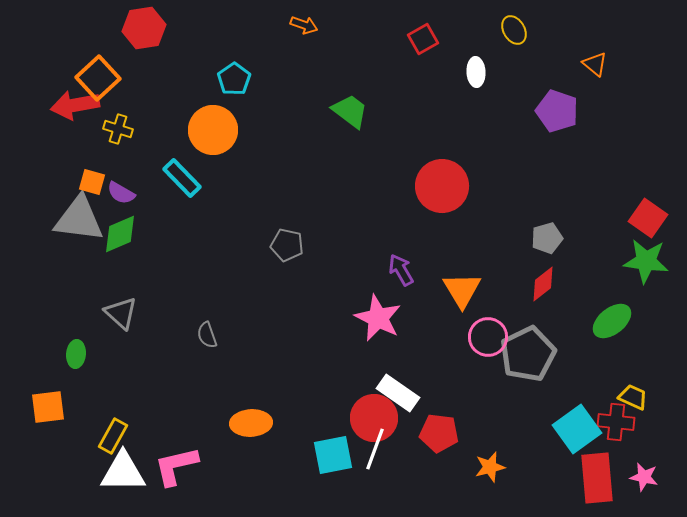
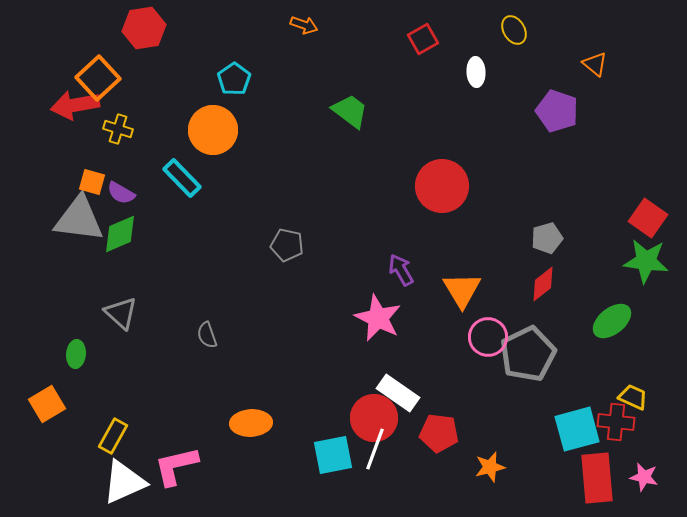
orange square at (48, 407): moved 1 px left, 3 px up; rotated 24 degrees counterclockwise
cyan square at (577, 429): rotated 21 degrees clockwise
white triangle at (123, 472): moved 1 px right, 10 px down; rotated 24 degrees counterclockwise
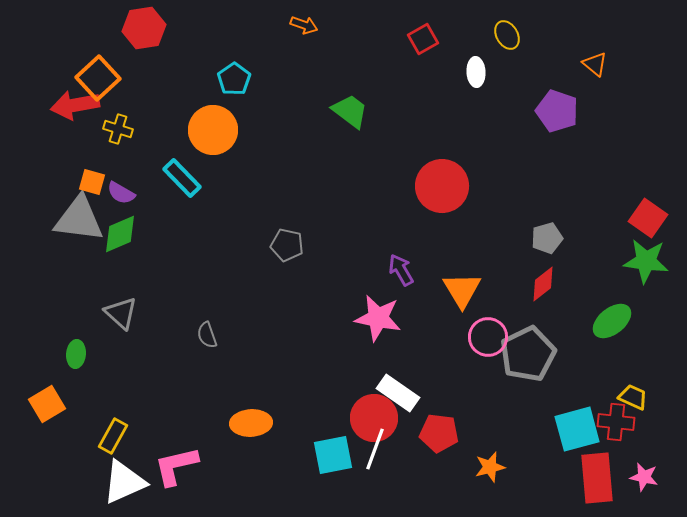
yellow ellipse at (514, 30): moved 7 px left, 5 px down
pink star at (378, 318): rotated 15 degrees counterclockwise
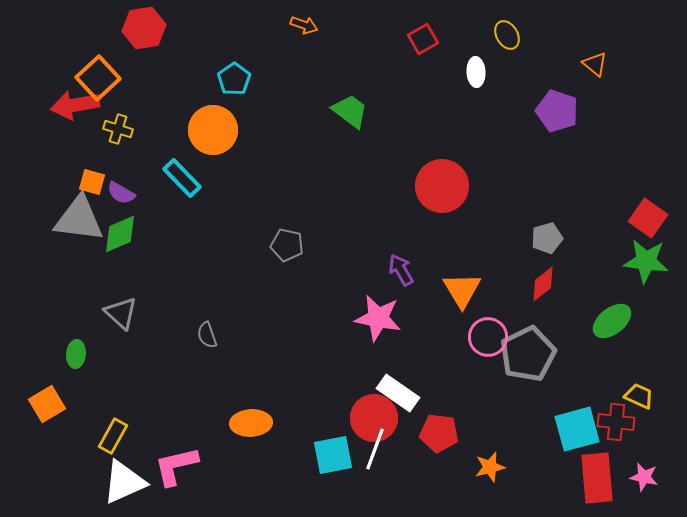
yellow trapezoid at (633, 397): moved 6 px right, 1 px up
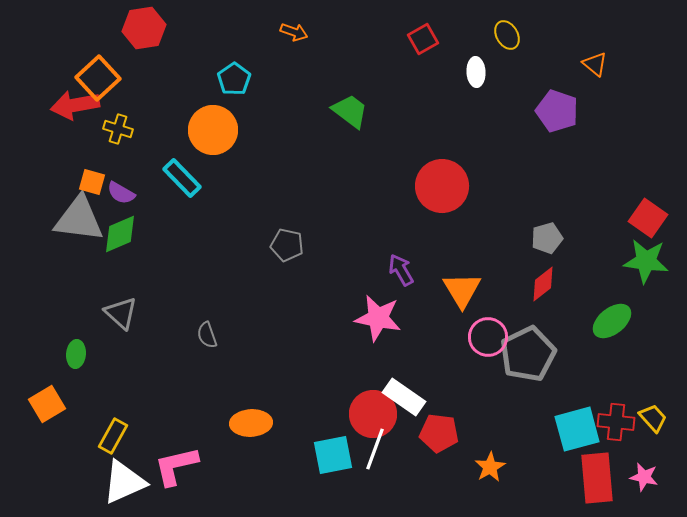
orange arrow at (304, 25): moved 10 px left, 7 px down
white rectangle at (398, 393): moved 6 px right, 4 px down
yellow trapezoid at (639, 396): moved 14 px right, 22 px down; rotated 24 degrees clockwise
red circle at (374, 418): moved 1 px left, 4 px up
orange star at (490, 467): rotated 16 degrees counterclockwise
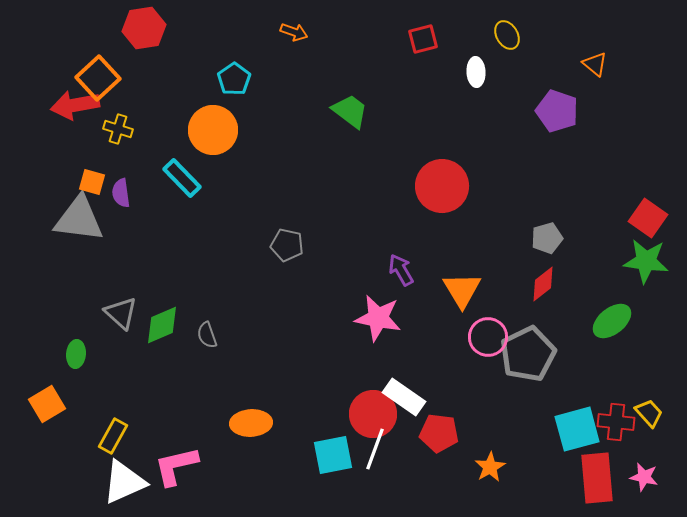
red square at (423, 39): rotated 16 degrees clockwise
purple semicircle at (121, 193): rotated 52 degrees clockwise
green diamond at (120, 234): moved 42 px right, 91 px down
yellow trapezoid at (653, 418): moved 4 px left, 5 px up
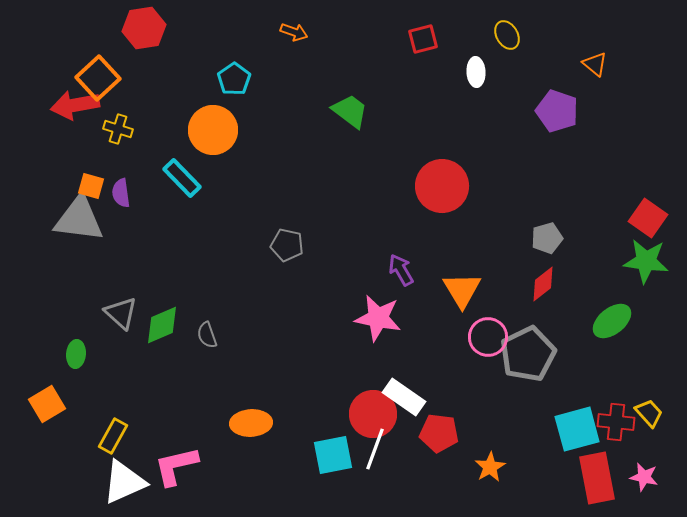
orange square at (92, 182): moved 1 px left, 4 px down
red rectangle at (597, 478): rotated 6 degrees counterclockwise
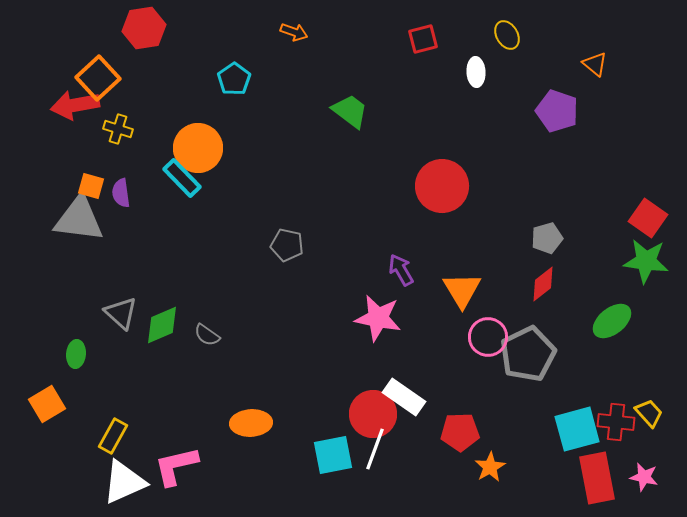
orange circle at (213, 130): moved 15 px left, 18 px down
gray semicircle at (207, 335): rotated 36 degrees counterclockwise
red pentagon at (439, 433): moved 21 px right, 1 px up; rotated 9 degrees counterclockwise
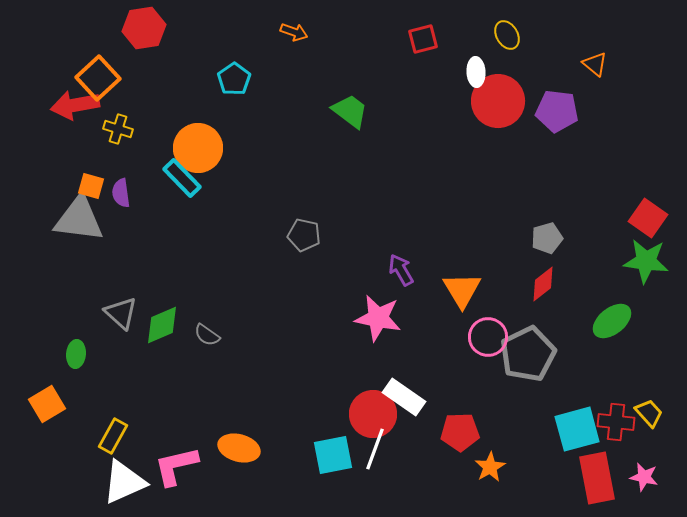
purple pentagon at (557, 111): rotated 12 degrees counterclockwise
red circle at (442, 186): moved 56 px right, 85 px up
gray pentagon at (287, 245): moved 17 px right, 10 px up
orange ellipse at (251, 423): moved 12 px left, 25 px down; rotated 18 degrees clockwise
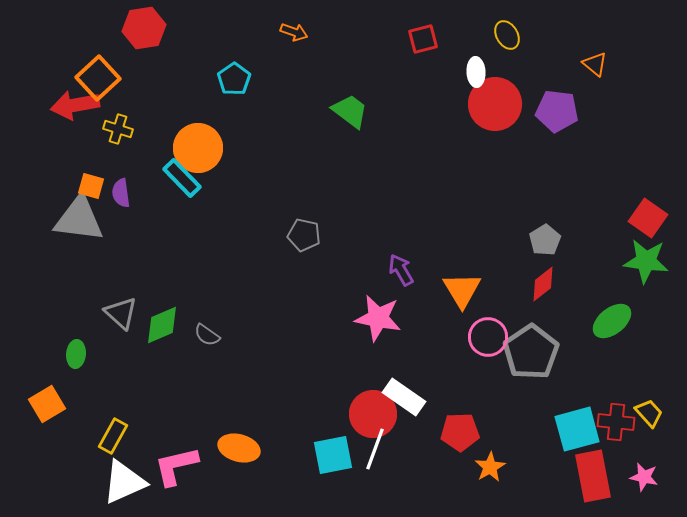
red circle at (498, 101): moved 3 px left, 3 px down
gray pentagon at (547, 238): moved 2 px left, 2 px down; rotated 16 degrees counterclockwise
gray pentagon at (528, 354): moved 3 px right, 2 px up; rotated 8 degrees counterclockwise
red rectangle at (597, 478): moved 4 px left, 2 px up
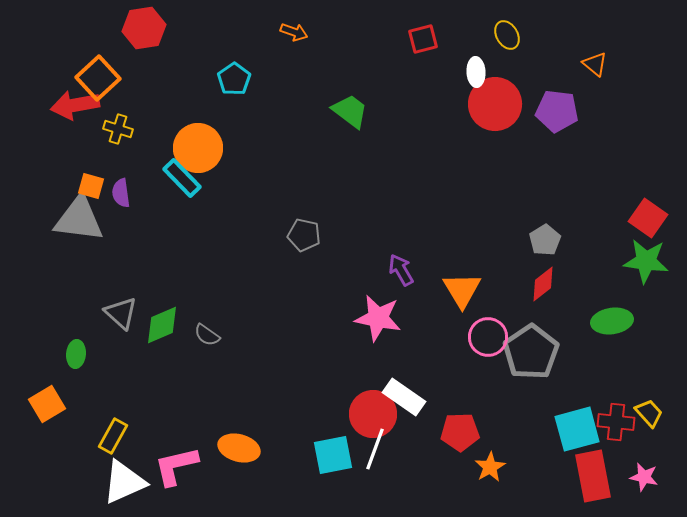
green ellipse at (612, 321): rotated 30 degrees clockwise
